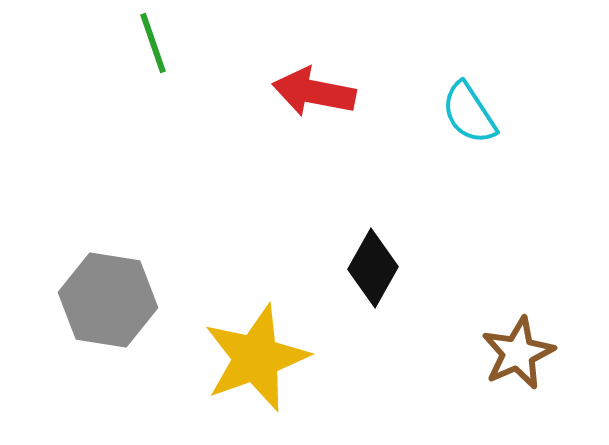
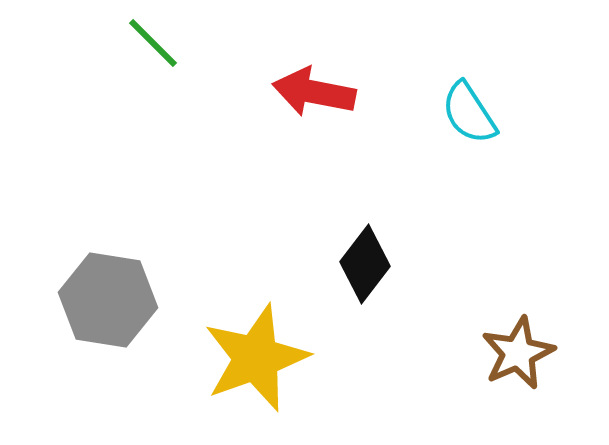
green line: rotated 26 degrees counterclockwise
black diamond: moved 8 px left, 4 px up; rotated 8 degrees clockwise
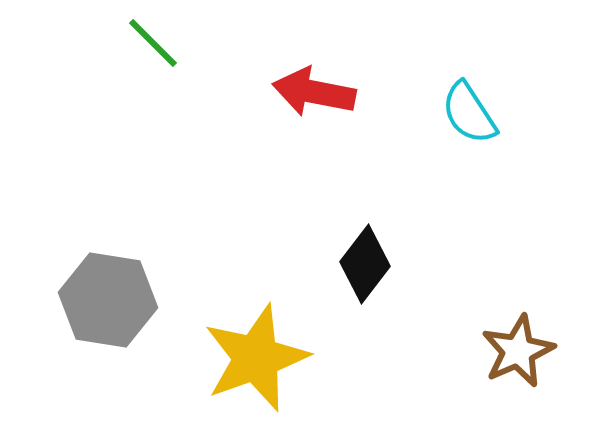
brown star: moved 2 px up
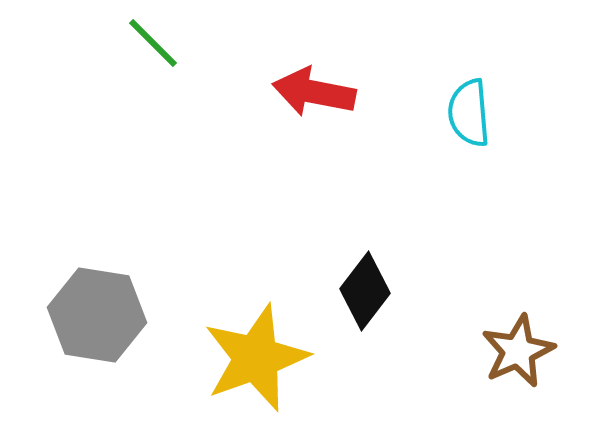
cyan semicircle: rotated 28 degrees clockwise
black diamond: moved 27 px down
gray hexagon: moved 11 px left, 15 px down
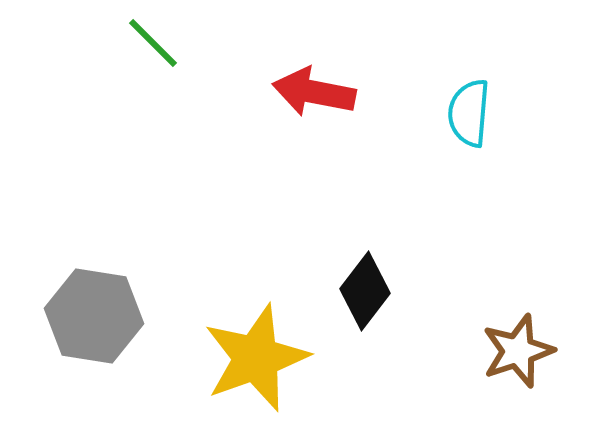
cyan semicircle: rotated 10 degrees clockwise
gray hexagon: moved 3 px left, 1 px down
brown star: rotated 6 degrees clockwise
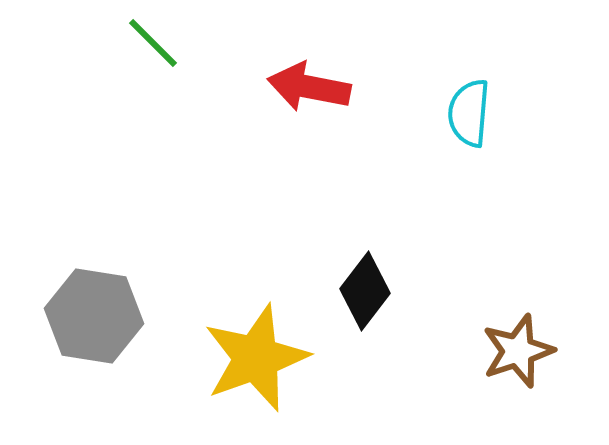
red arrow: moved 5 px left, 5 px up
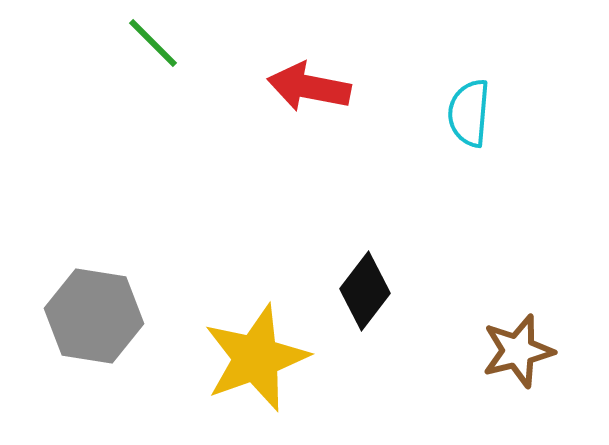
brown star: rotated 4 degrees clockwise
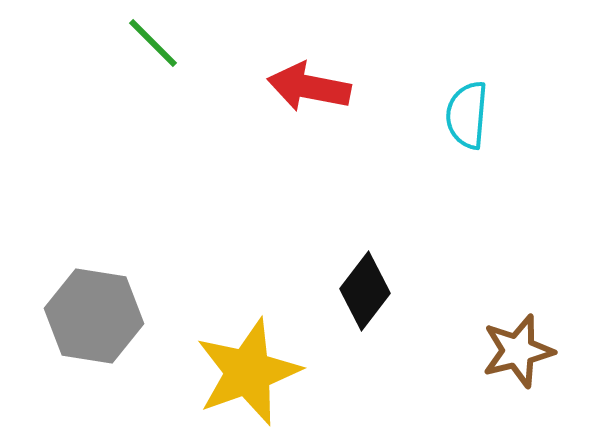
cyan semicircle: moved 2 px left, 2 px down
yellow star: moved 8 px left, 14 px down
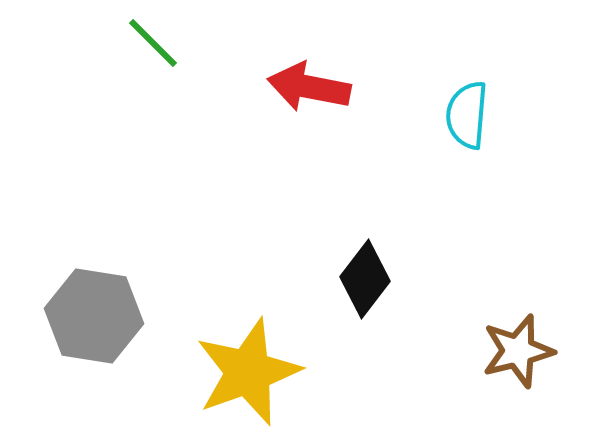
black diamond: moved 12 px up
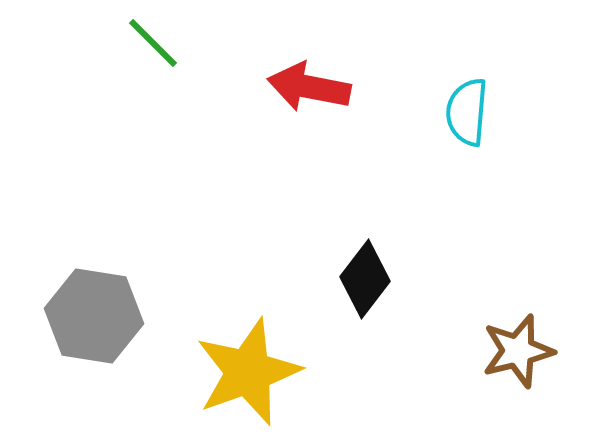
cyan semicircle: moved 3 px up
